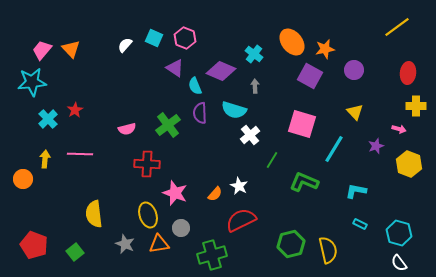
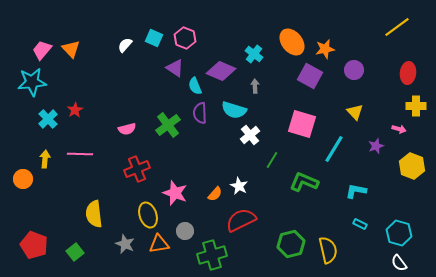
red cross at (147, 164): moved 10 px left, 5 px down; rotated 25 degrees counterclockwise
yellow hexagon at (409, 164): moved 3 px right, 2 px down
gray circle at (181, 228): moved 4 px right, 3 px down
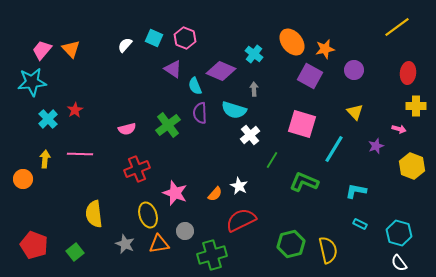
purple triangle at (175, 68): moved 2 px left, 1 px down
gray arrow at (255, 86): moved 1 px left, 3 px down
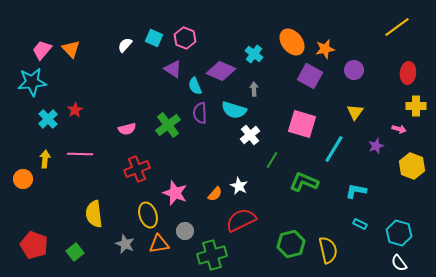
yellow triangle at (355, 112): rotated 18 degrees clockwise
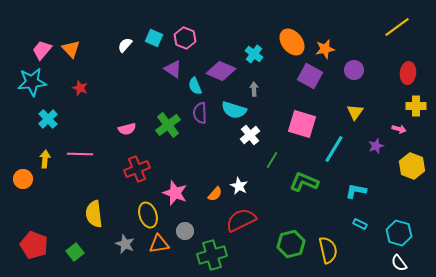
red star at (75, 110): moved 5 px right, 22 px up; rotated 21 degrees counterclockwise
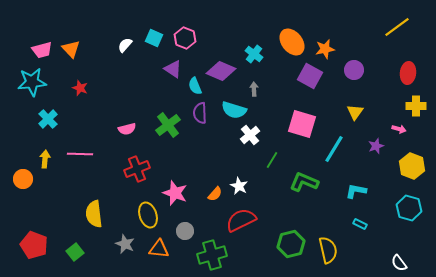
pink trapezoid at (42, 50): rotated 145 degrees counterclockwise
cyan hexagon at (399, 233): moved 10 px right, 25 px up
orange triangle at (159, 244): moved 5 px down; rotated 15 degrees clockwise
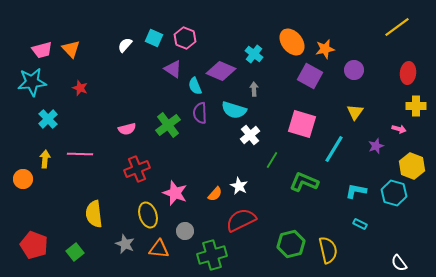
cyan hexagon at (409, 208): moved 15 px left, 15 px up
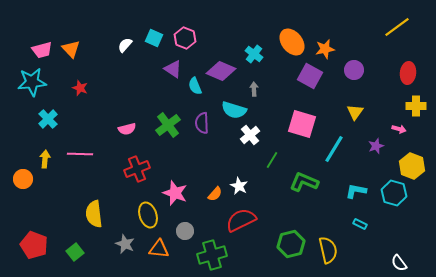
purple semicircle at (200, 113): moved 2 px right, 10 px down
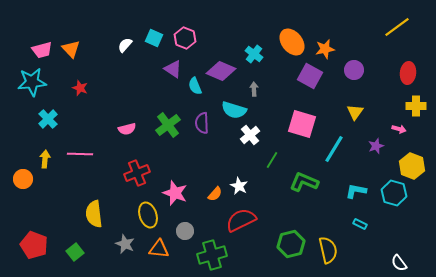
red cross at (137, 169): moved 4 px down
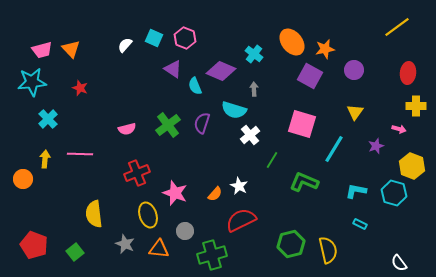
purple semicircle at (202, 123): rotated 20 degrees clockwise
